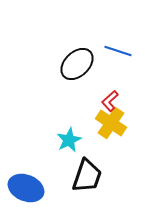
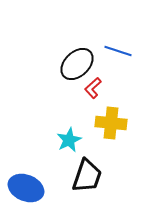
red L-shape: moved 17 px left, 13 px up
yellow cross: rotated 28 degrees counterclockwise
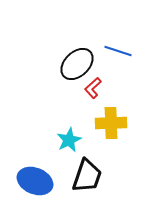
yellow cross: rotated 8 degrees counterclockwise
blue ellipse: moved 9 px right, 7 px up
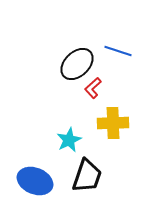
yellow cross: moved 2 px right
